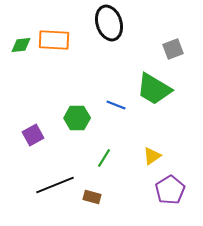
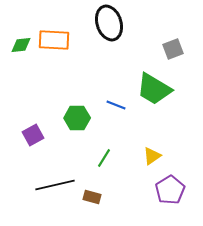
black line: rotated 9 degrees clockwise
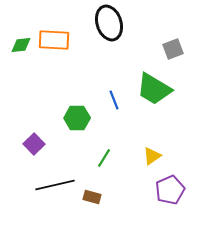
blue line: moved 2 px left, 5 px up; rotated 48 degrees clockwise
purple square: moved 1 px right, 9 px down; rotated 15 degrees counterclockwise
purple pentagon: rotated 8 degrees clockwise
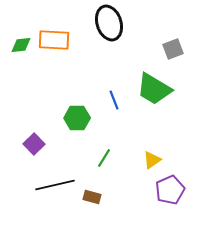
yellow triangle: moved 4 px down
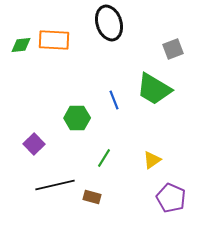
purple pentagon: moved 1 px right, 8 px down; rotated 24 degrees counterclockwise
